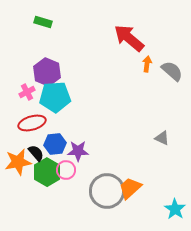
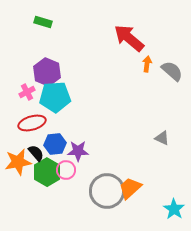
cyan star: moved 1 px left
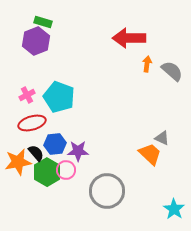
red arrow: rotated 40 degrees counterclockwise
purple hexagon: moved 11 px left, 31 px up; rotated 16 degrees clockwise
pink cross: moved 3 px down
cyan pentagon: moved 4 px right; rotated 24 degrees clockwise
orange trapezoid: moved 20 px right, 34 px up; rotated 85 degrees clockwise
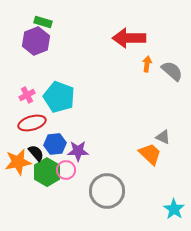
gray triangle: moved 1 px right, 1 px up
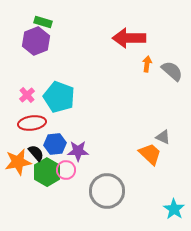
pink cross: rotated 14 degrees counterclockwise
red ellipse: rotated 8 degrees clockwise
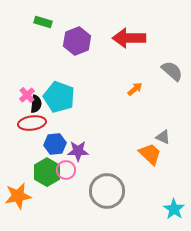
purple hexagon: moved 41 px right
orange arrow: moved 12 px left, 25 px down; rotated 42 degrees clockwise
black semicircle: moved 49 px up; rotated 48 degrees clockwise
orange star: moved 34 px down
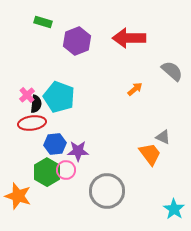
orange trapezoid: rotated 10 degrees clockwise
orange star: rotated 28 degrees clockwise
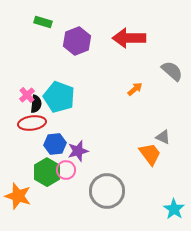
purple star: rotated 15 degrees counterclockwise
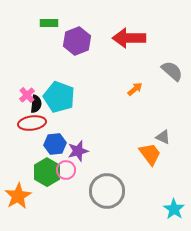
green rectangle: moved 6 px right, 1 px down; rotated 18 degrees counterclockwise
orange star: rotated 24 degrees clockwise
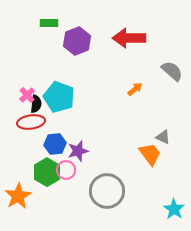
red ellipse: moved 1 px left, 1 px up
